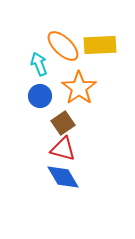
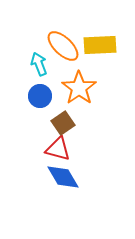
red triangle: moved 5 px left
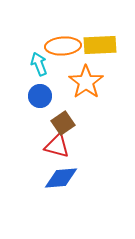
orange ellipse: rotated 48 degrees counterclockwise
orange star: moved 7 px right, 6 px up
red triangle: moved 1 px left, 3 px up
blue diamond: moved 2 px left, 1 px down; rotated 64 degrees counterclockwise
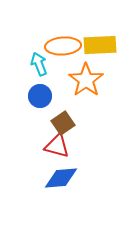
orange star: moved 2 px up
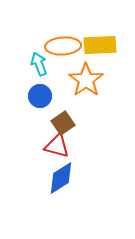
blue diamond: rotated 28 degrees counterclockwise
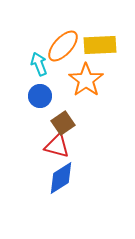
orange ellipse: rotated 44 degrees counterclockwise
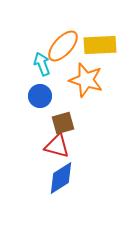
cyan arrow: moved 3 px right
orange star: rotated 20 degrees counterclockwise
brown square: rotated 20 degrees clockwise
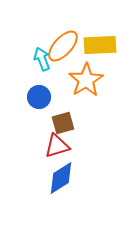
cyan arrow: moved 5 px up
orange star: rotated 24 degrees clockwise
blue circle: moved 1 px left, 1 px down
red triangle: rotated 32 degrees counterclockwise
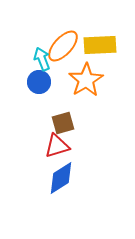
blue circle: moved 15 px up
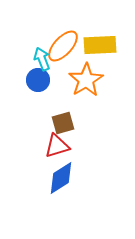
blue circle: moved 1 px left, 2 px up
